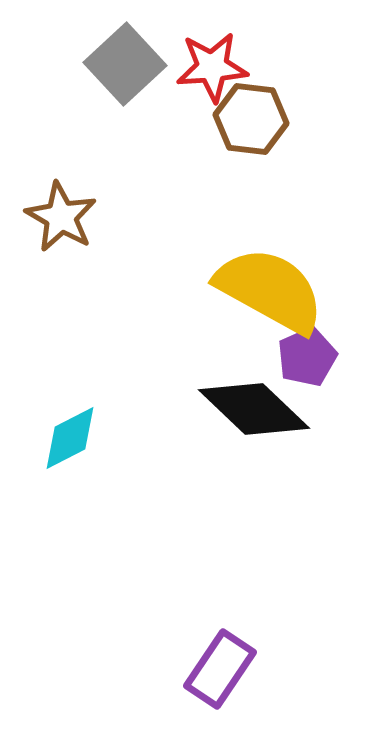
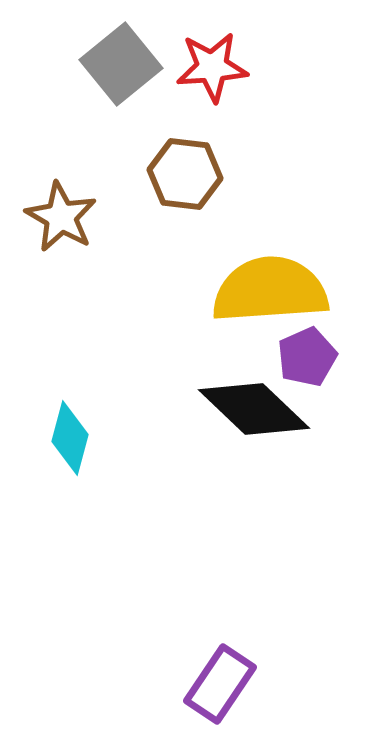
gray square: moved 4 px left; rotated 4 degrees clockwise
brown hexagon: moved 66 px left, 55 px down
yellow semicircle: rotated 33 degrees counterclockwise
cyan diamond: rotated 48 degrees counterclockwise
purple rectangle: moved 15 px down
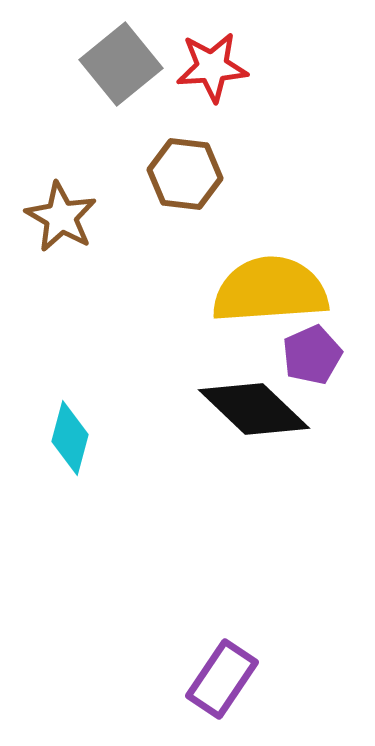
purple pentagon: moved 5 px right, 2 px up
purple rectangle: moved 2 px right, 5 px up
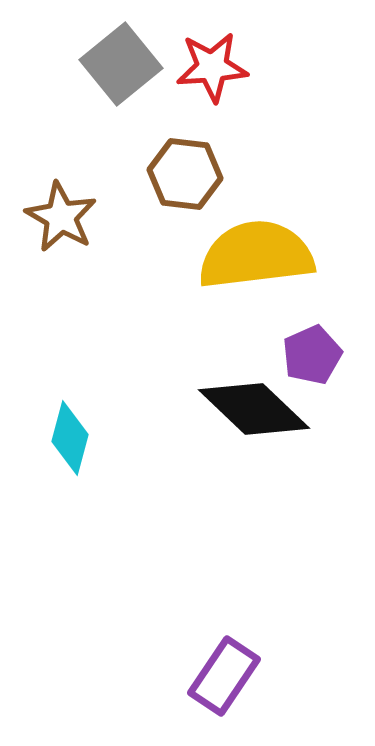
yellow semicircle: moved 14 px left, 35 px up; rotated 3 degrees counterclockwise
purple rectangle: moved 2 px right, 3 px up
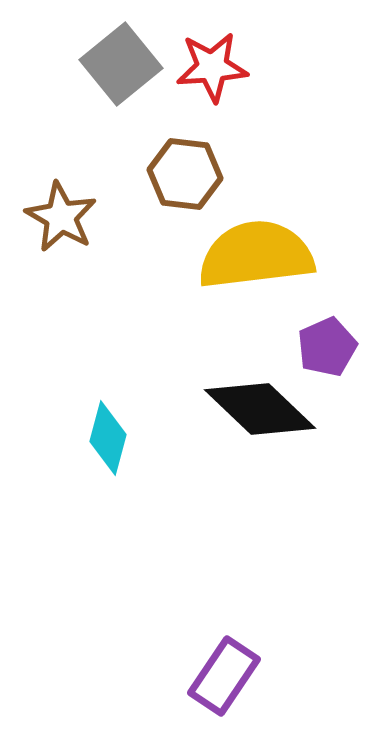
purple pentagon: moved 15 px right, 8 px up
black diamond: moved 6 px right
cyan diamond: moved 38 px right
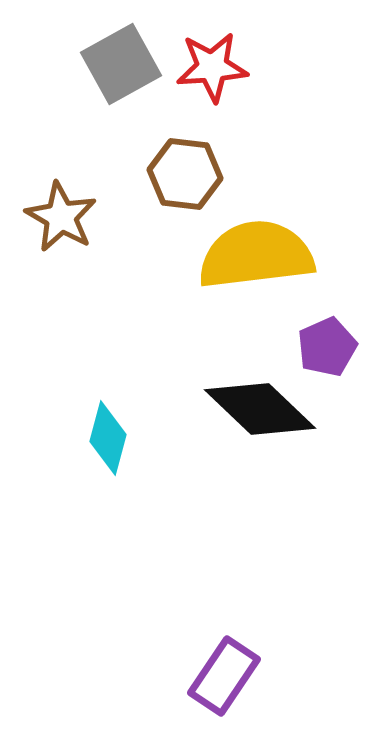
gray square: rotated 10 degrees clockwise
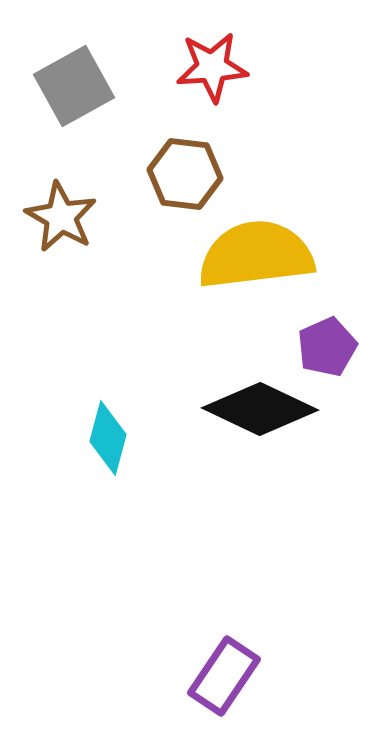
gray square: moved 47 px left, 22 px down
black diamond: rotated 18 degrees counterclockwise
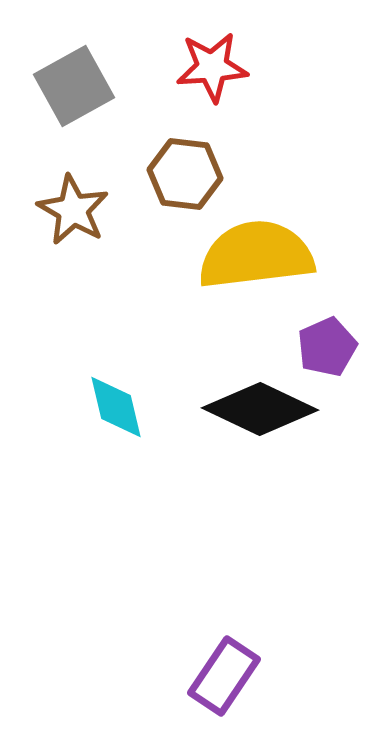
brown star: moved 12 px right, 7 px up
cyan diamond: moved 8 px right, 31 px up; rotated 28 degrees counterclockwise
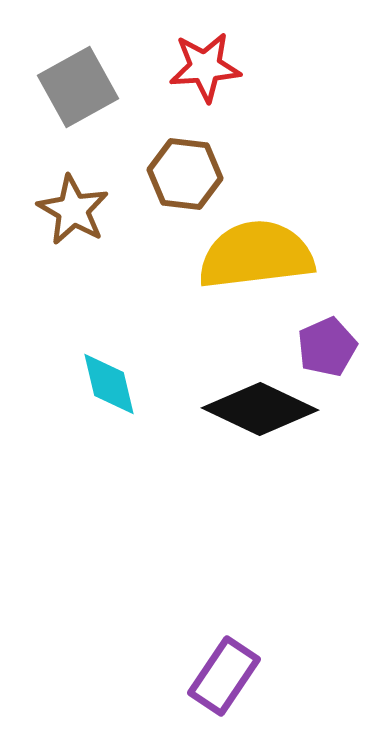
red star: moved 7 px left
gray square: moved 4 px right, 1 px down
cyan diamond: moved 7 px left, 23 px up
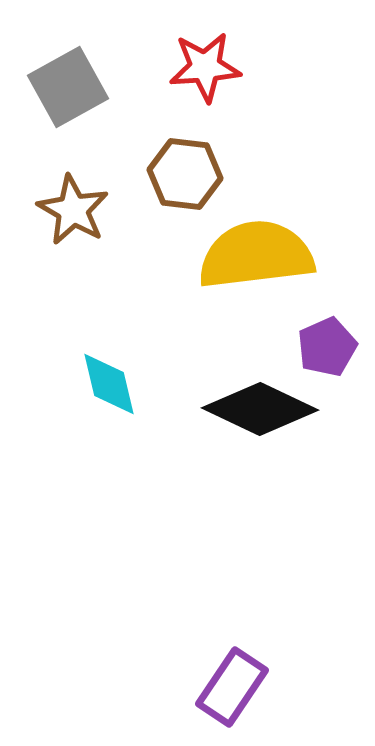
gray square: moved 10 px left
purple rectangle: moved 8 px right, 11 px down
